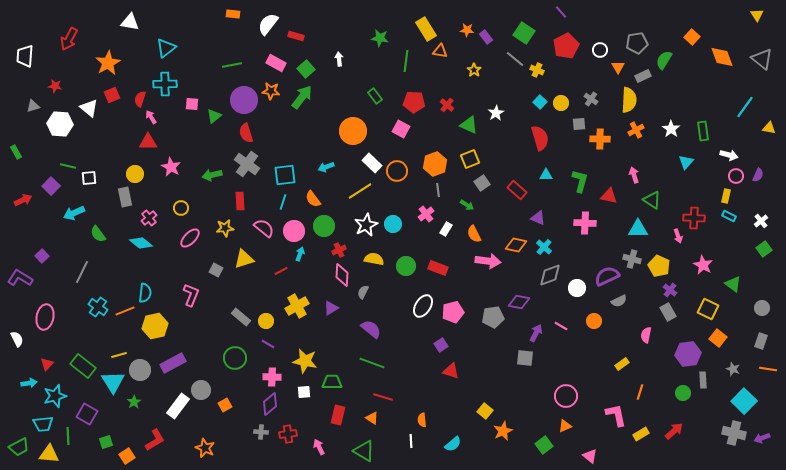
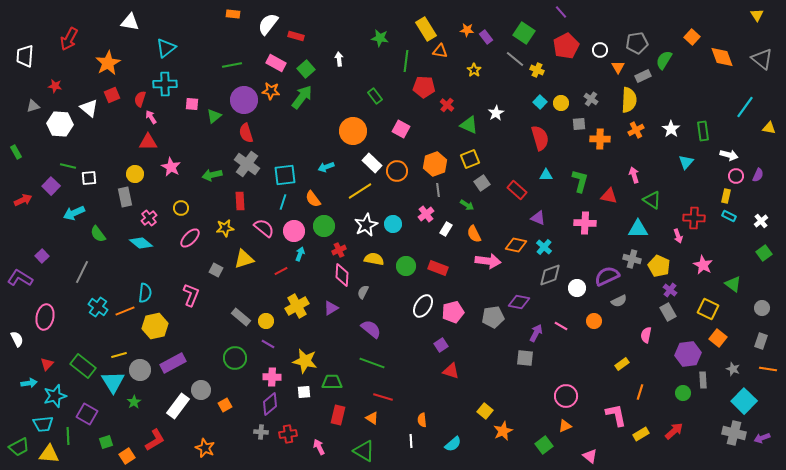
red pentagon at (414, 102): moved 10 px right, 15 px up
green square at (764, 249): moved 4 px down
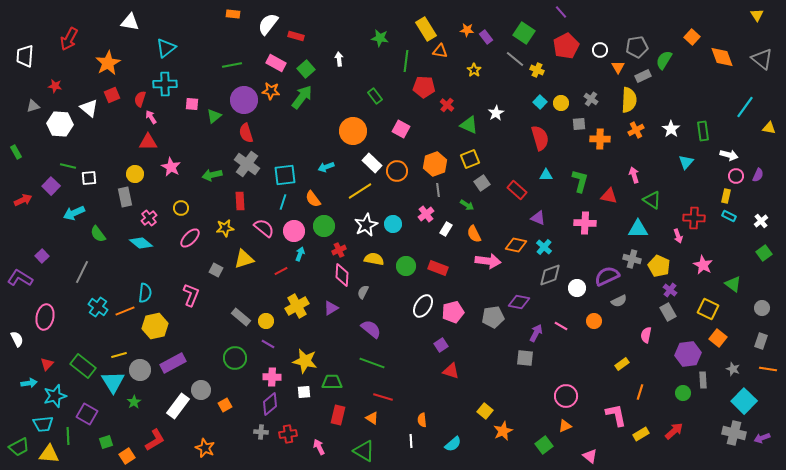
gray pentagon at (637, 43): moved 4 px down
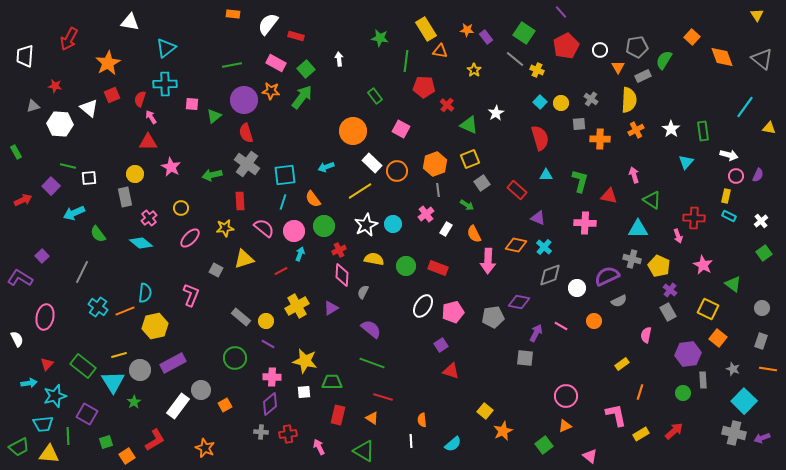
pink arrow at (488, 261): rotated 85 degrees clockwise
